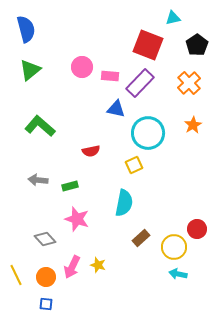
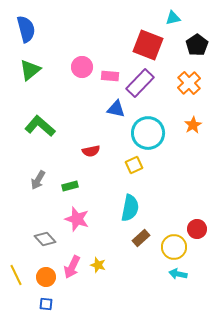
gray arrow: rotated 66 degrees counterclockwise
cyan semicircle: moved 6 px right, 5 px down
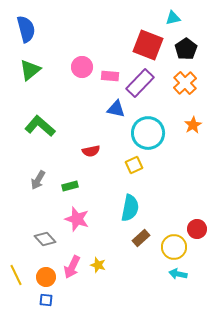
black pentagon: moved 11 px left, 4 px down
orange cross: moved 4 px left
blue square: moved 4 px up
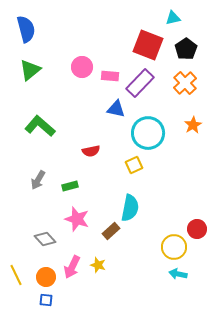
brown rectangle: moved 30 px left, 7 px up
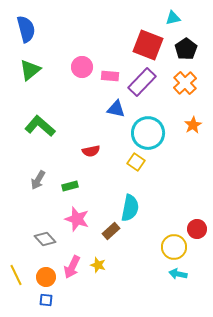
purple rectangle: moved 2 px right, 1 px up
yellow square: moved 2 px right, 3 px up; rotated 30 degrees counterclockwise
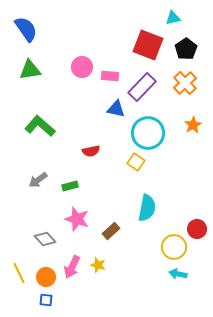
blue semicircle: rotated 20 degrees counterclockwise
green triangle: rotated 30 degrees clockwise
purple rectangle: moved 5 px down
gray arrow: rotated 24 degrees clockwise
cyan semicircle: moved 17 px right
yellow line: moved 3 px right, 2 px up
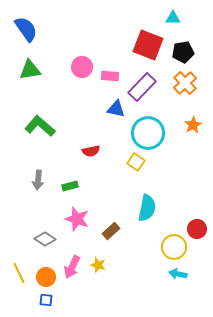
cyan triangle: rotated 14 degrees clockwise
black pentagon: moved 3 px left, 3 px down; rotated 25 degrees clockwise
gray arrow: rotated 48 degrees counterclockwise
gray diamond: rotated 15 degrees counterclockwise
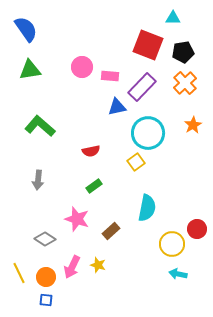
blue triangle: moved 1 px right, 2 px up; rotated 24 degrees counterclockwise
yellow square: rotated 18 degrees clockwise
green rectangle: moved 24 px right; rotated 21 degrees counterclockwise
yellow circle: moved 2 px left, 3 px up
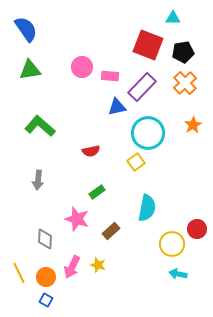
green rectangle: moved 3 px right, 6 px down
gray diamond: rotated 60 degrees clockwise
blue square: rotated 24 degrees clockwise
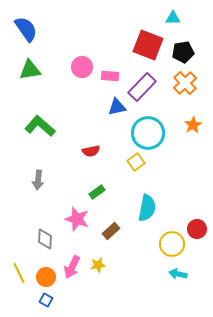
yellow star: rotated 28 degrees counterclockwise
